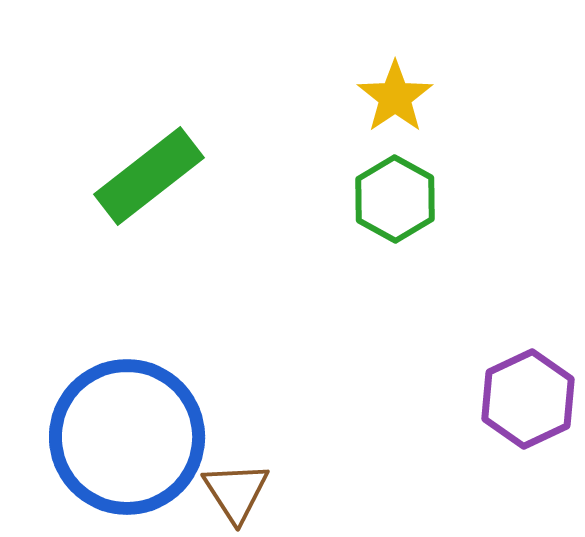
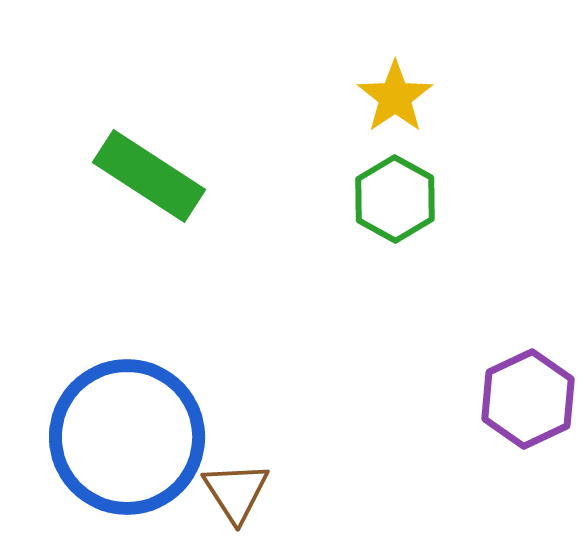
green rectangle: rotated 71 degrees clockwise
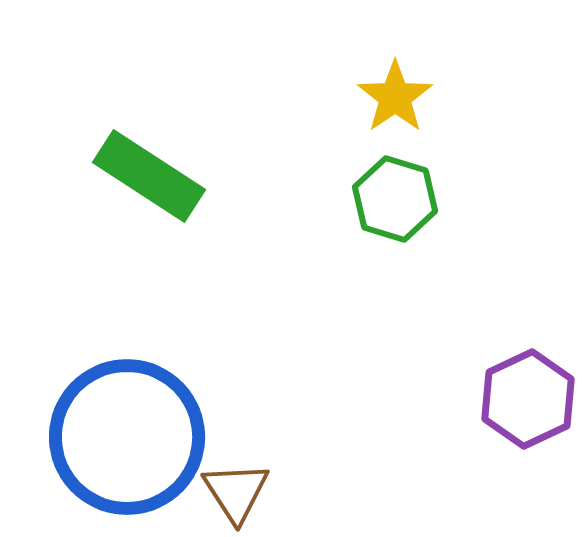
green hexagon: rotated 12 degrees counterclockwise
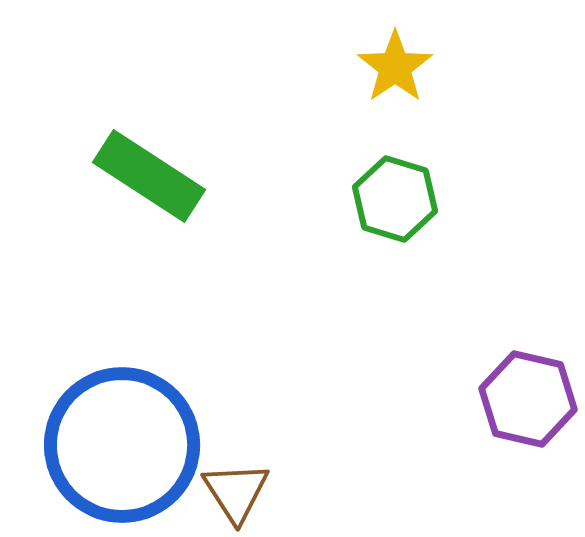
yellow star: moved 30 px up
purple hexagon: rotated 22 degrees counterclockwise
blue circle: moved 5 px left, 8 px down
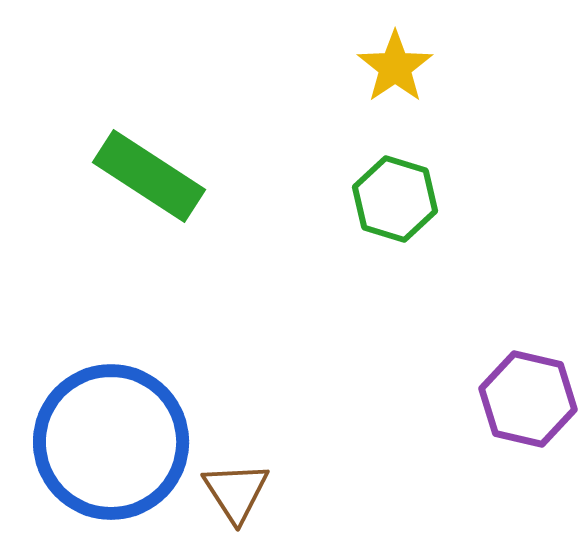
blue circle: moved 11 px left, 3 px up
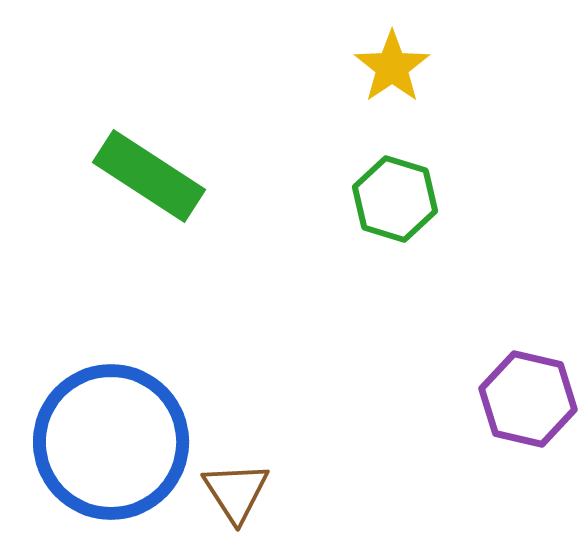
yellow star: moved 3 px left
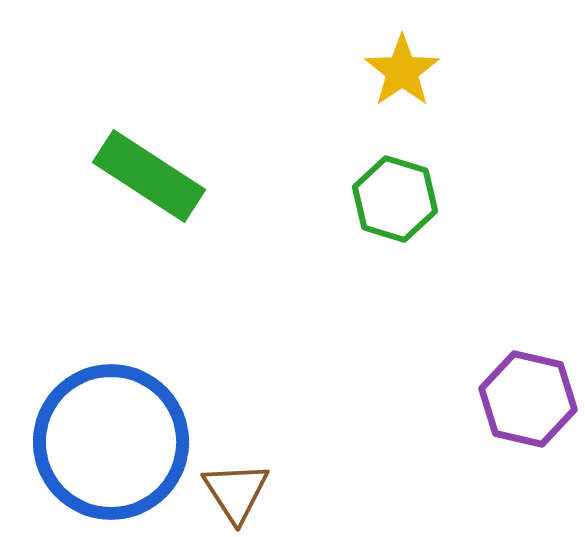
yellow star: moved 10 px right, 4 px down
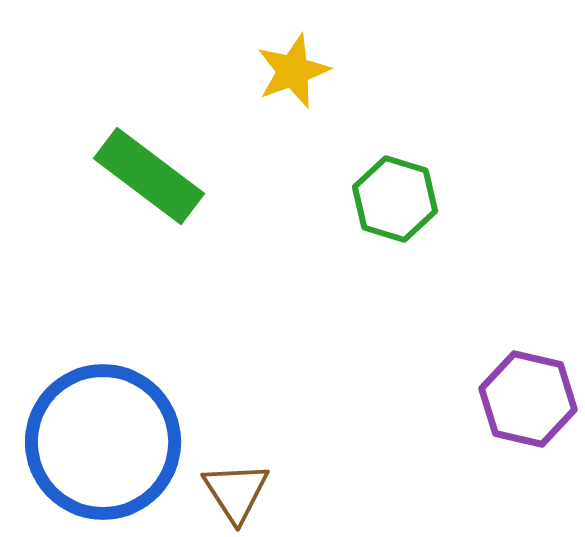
yellow star: moved 109 px left; rotated 14 degrees clockwise
green rectangle: rotated 4 degrees clockwise
blue circle: moved 8 px left
